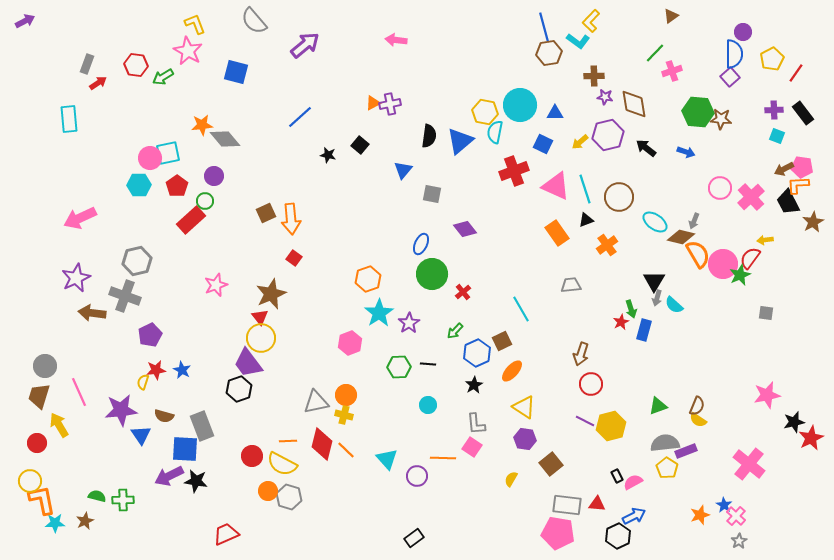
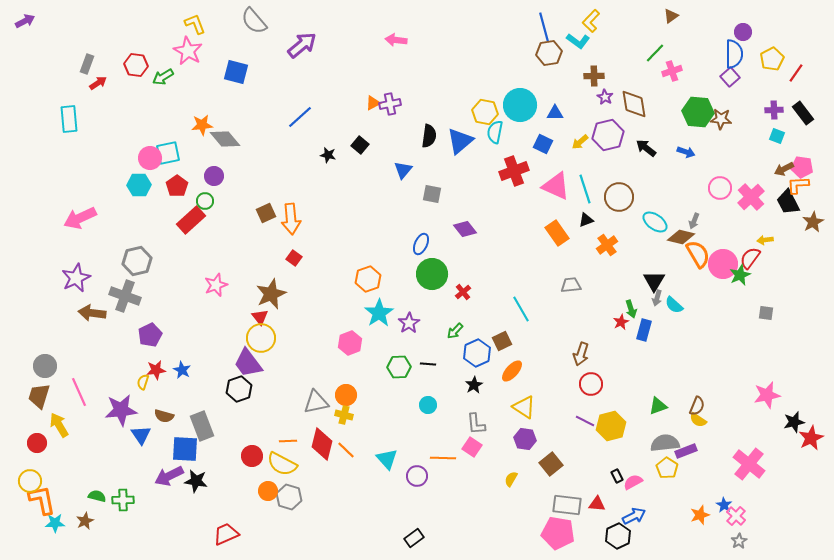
purple arrow at (305, 45): moved 3 px left
purple star at (605, 97): rotated 21 degrees clockwise
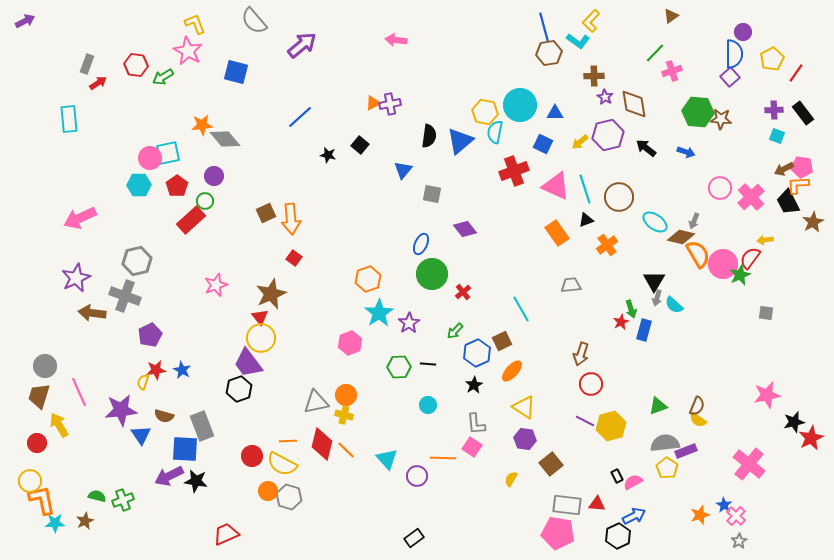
green cross at (123, 500): rotated 20 degrees counterclockwise
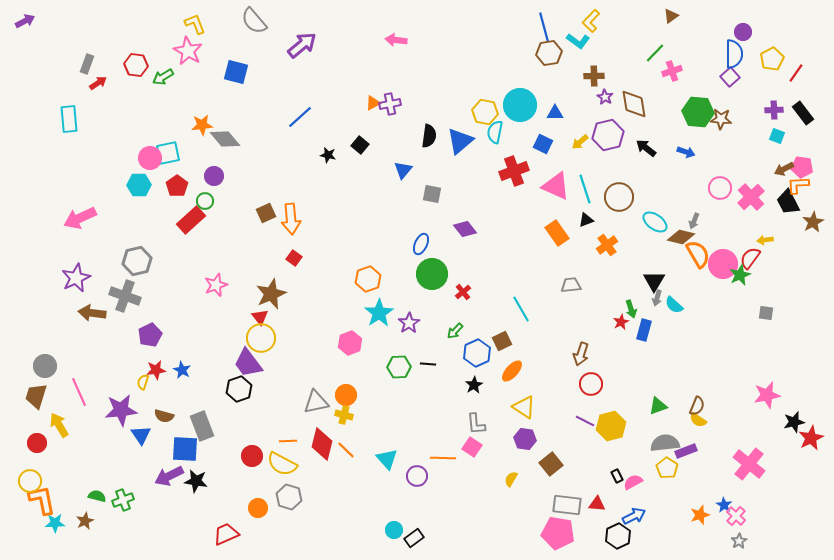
brown trapezoid at (39, 396): moved 3 px left
cyan circle at (428, 405): moved 34 px left, 125 px down
orange circle at (268, 491): moved 10 px left, 17 px down
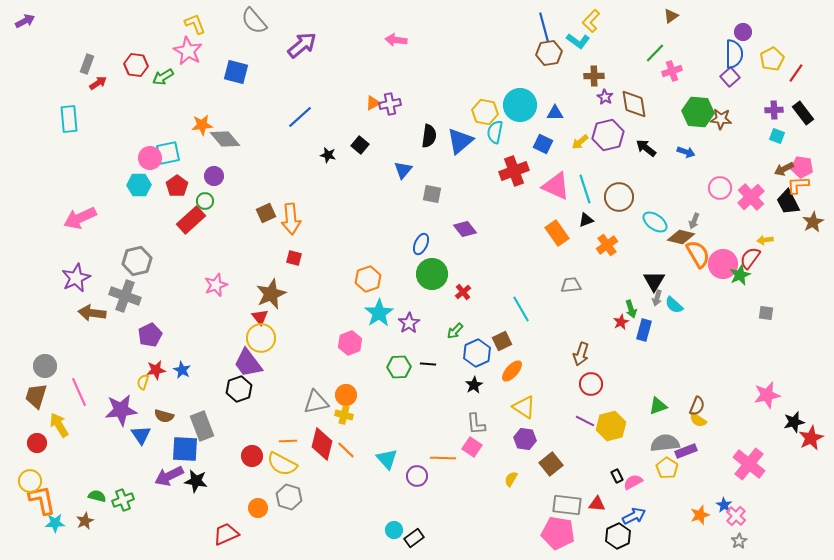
red square at (294, 258): rotated 21 degrees counterclockwise
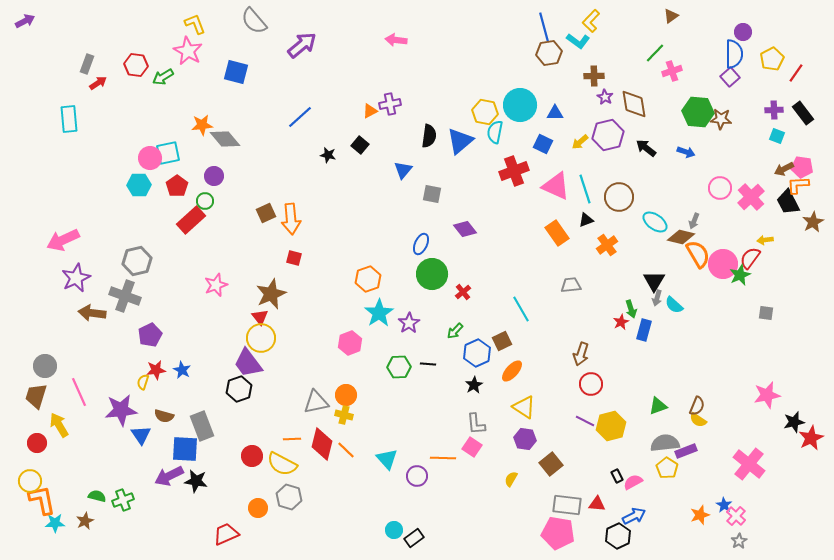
orange triangle at (373, 103): moved 3 px left, 8 px down
pink arrow at (80, 218): moved 17 px left, 22 px down
orange line at (288, 441): moved 4 px right, 2 px up
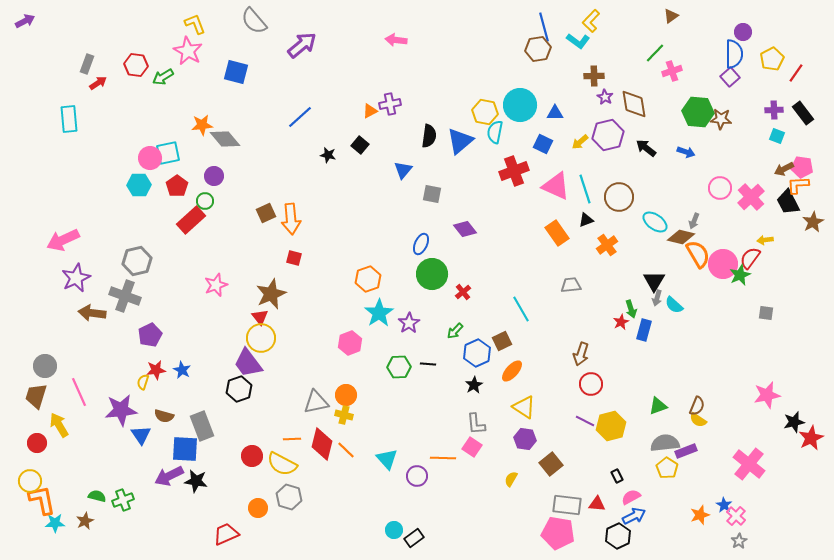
brown hexagon at (549, 53): moved 11 px left, 4 px up
pink semicircle at (633, 482): moved 2 px left, 15 px down
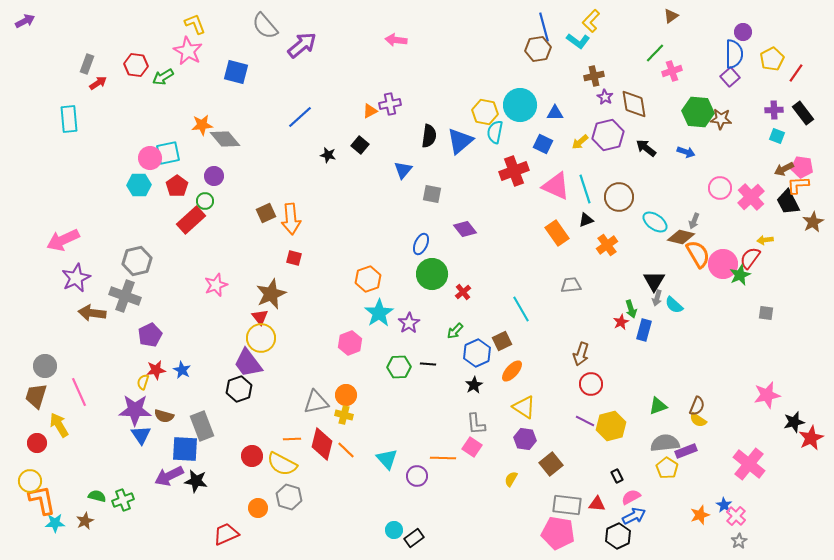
gray semicircle at (254, 21): moved 11 px right, 5 px down
brown cross at (594, 76): rotated 12 degrees counterclockwise
purple star at (121, 410): moved 14 px right; rotated 8 degrees clockwise
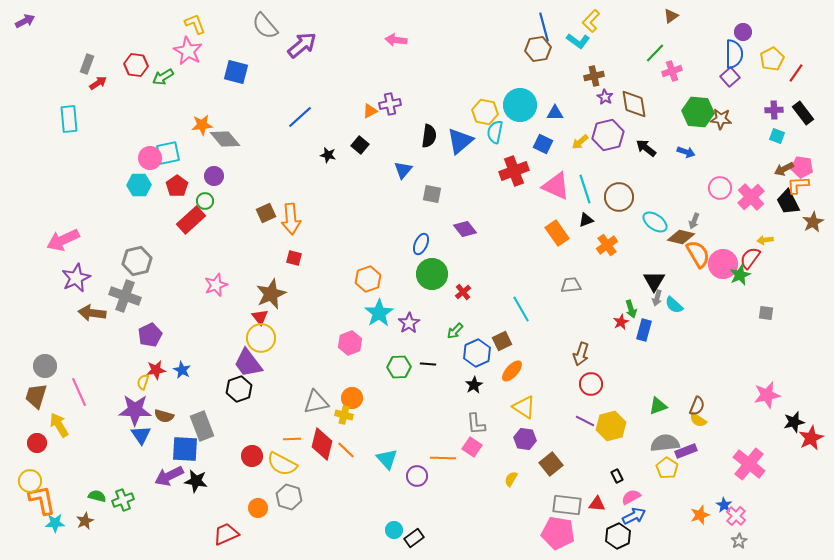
orange circle at (346, 395): moved 6 px right, 3 px down
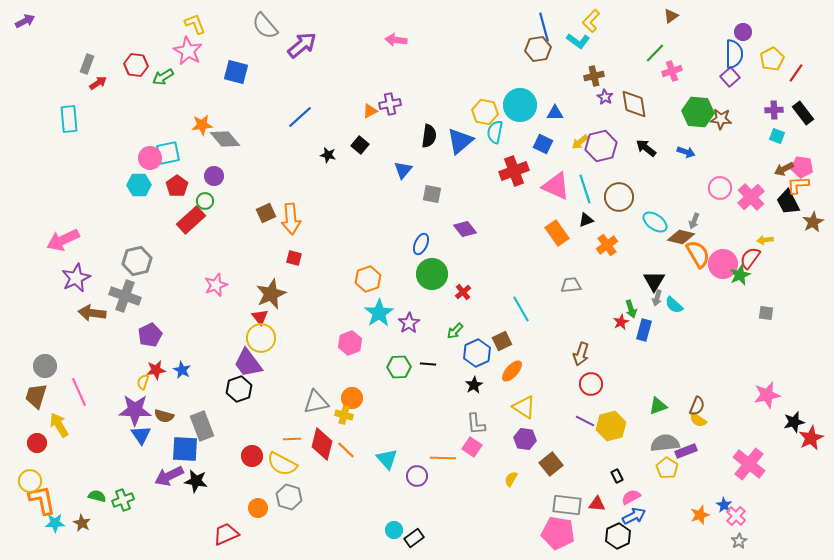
purple hexagon at (608, 135): moved 7 px left, 11 px down
brown star at (85, 521): moved 3 px left, 2 px down; rotated 18 degrees counterclockwise
